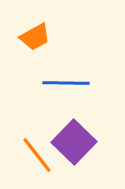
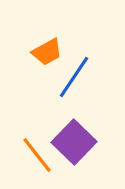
orange trapezoid: moved 12 px right, 15 px down
blue line: moved 8 px right, 6 px up; rotated 57 degrees counterclockwise
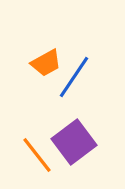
orange trapezoid: moved 1 px left, 11 px down
purple square: rotated 9 degrees clockwise
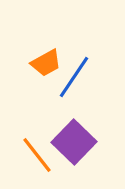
purple square: rotated 9 degrees counterclockwise
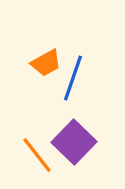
blue line: moved 1 px left, 1 px down; rotated 15 degrees counterclockwise
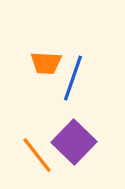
orange trapezoid: rotated 32 degrees clockwise
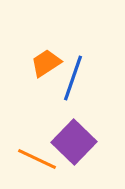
orange trapezoid: rotated 144 degrees clockwise
orange line: moved 4 px down; rotated 27 degrees counterclockwise
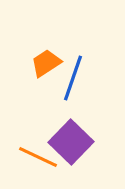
purple square: moved 3 px left
orange line: moved 1 px right, 2 px up
